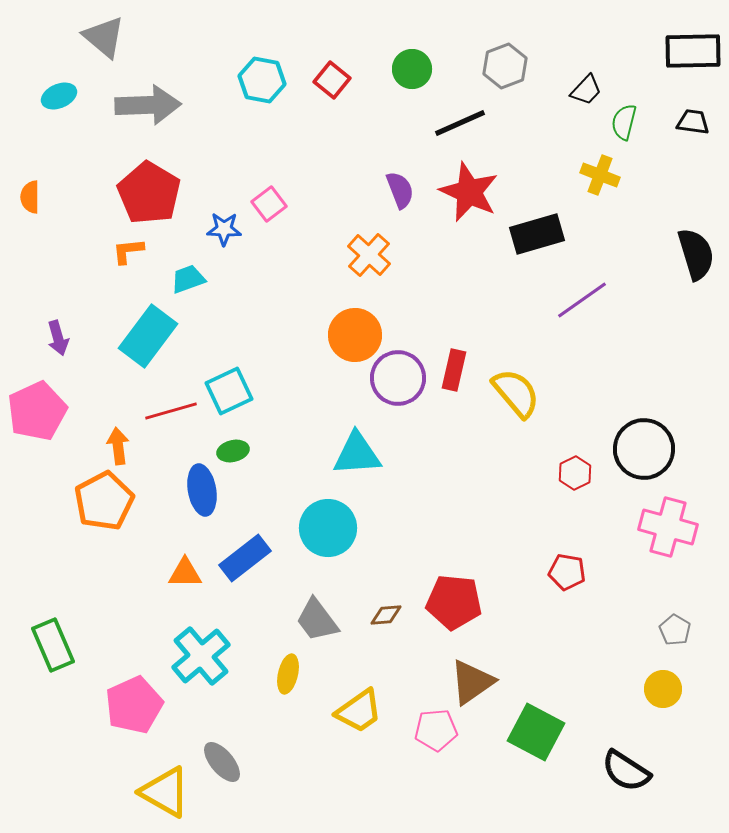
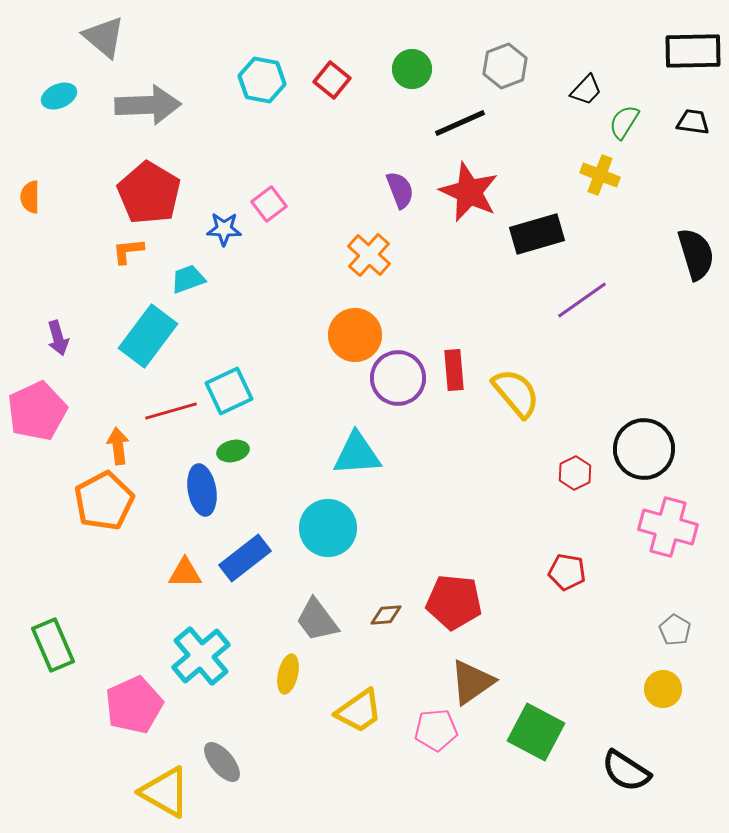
green semicircle at (624, 122): rotated 18 degrees clockwise
red rectangle at (454, 370): rotated 18 degrees counterclockwise
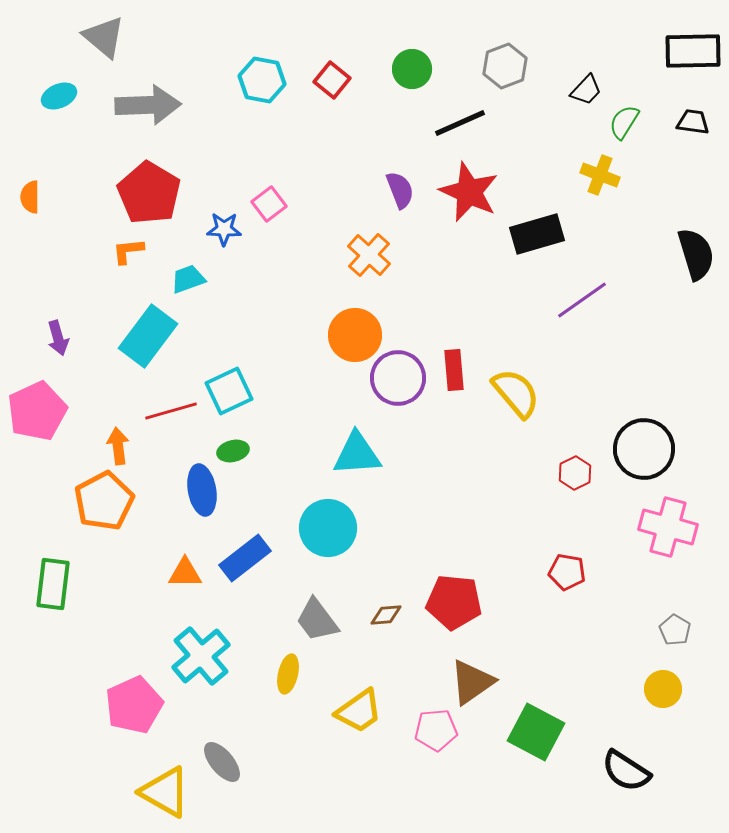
green rectangle at (53, 645): moved 61 px up; rotated 30 degrees clockwise
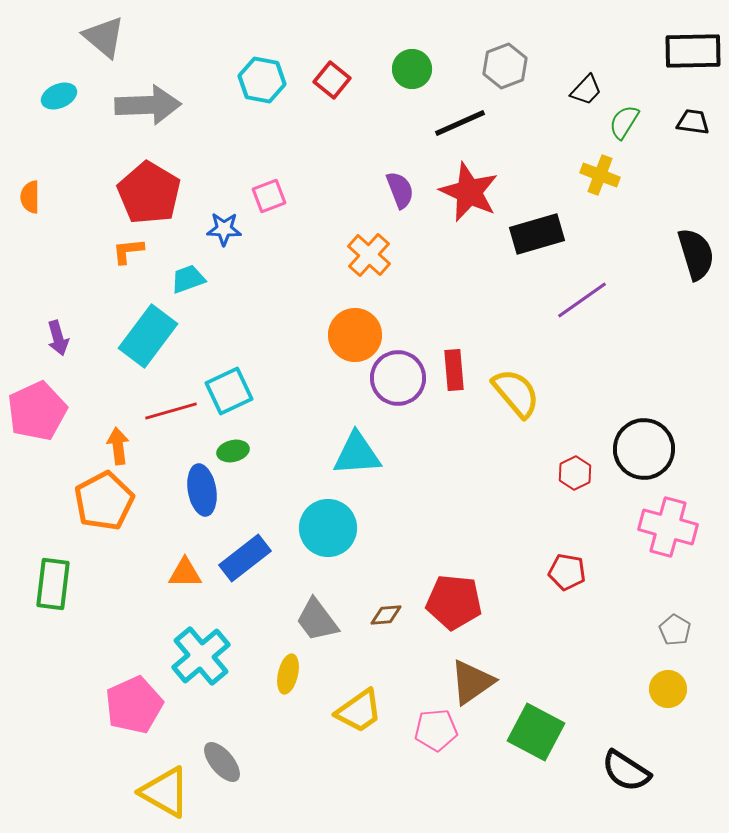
pink square at (269, 204): moved 8 px up; rotated 16 degrees clockwise
yellow circle at (663, 689): moved 5 px right
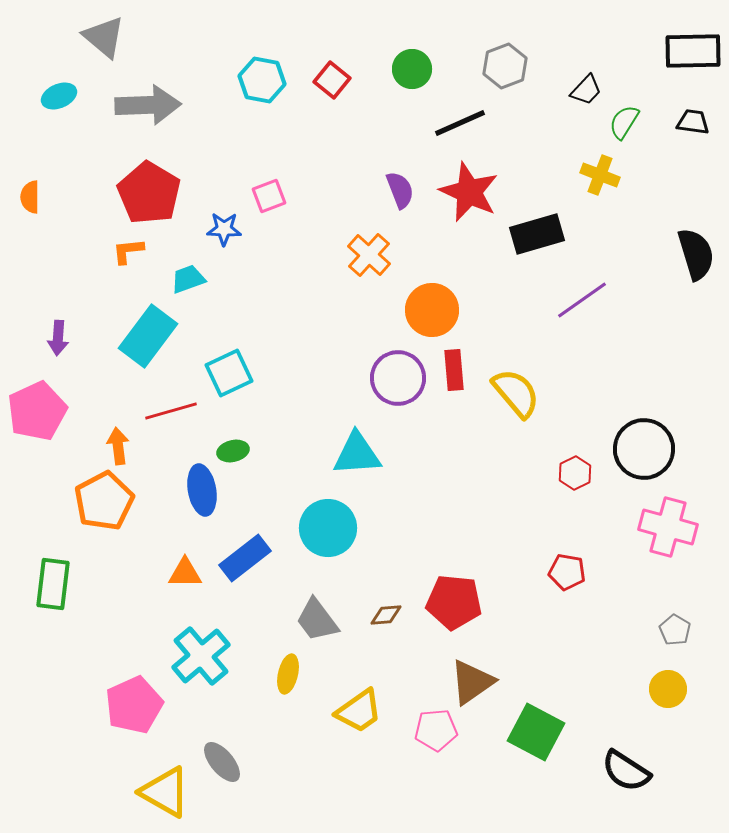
orange circle at (355, 335): moved 77 px right, 25 px up
purple arrow at (58, 338): rotated 20 degrees clockwise
cyan square at (229, 391): moved 18 px up
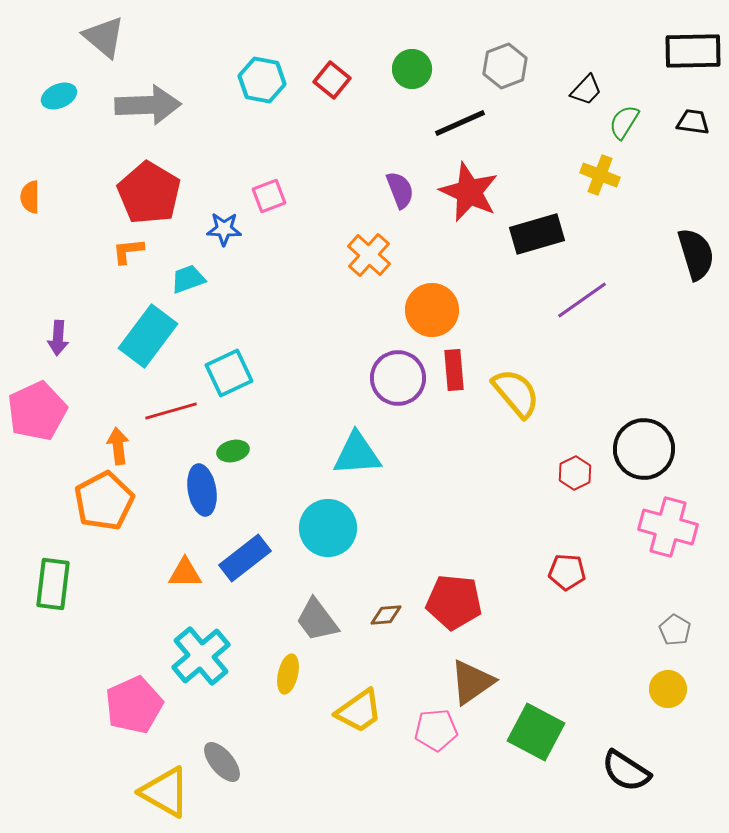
red pentagon at (567, 572): rotated 6 degrees counterclockwise
